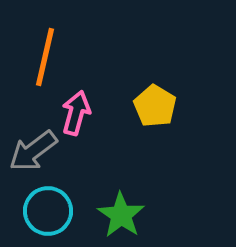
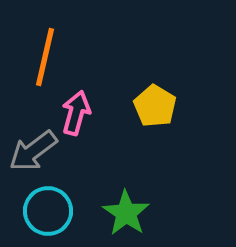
green star: moved 5 px right, 2 px up
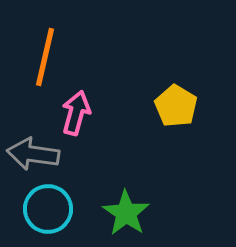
yellow pentagon: moved 21 px right
gray arrow: moved 3 px down; rotated 45 degrees clockwise
cyan circle: moved 2 px up
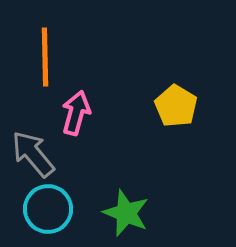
orange line: rotated 14 degrees counterclockwise
gray arrow: rotated 42 degrees clockwise
green star: rotated 12 degrees counterclockwise
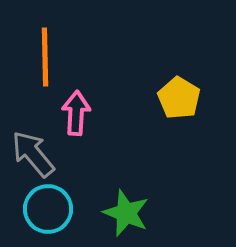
yellow pentagon: moved 3 px right, 8 px up
pink arrow: rotated 12 degrees counterclockwise
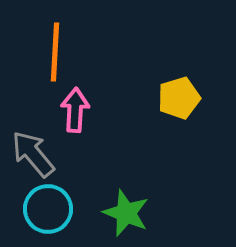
orange line: moved 10 px right, 5 px up; rotated 4 degrees clockwise
yellow pentagon: rotated 24 degrees clockwise
pink arrow: moved 1 px left, 3 px up
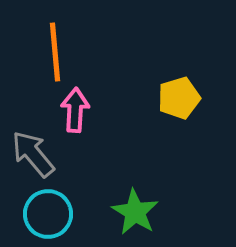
orange line: rotated 8 degrees counterclockwise
cyan circle: moved 5 px down
green star: moved 9 px right, 1 px up; rotated 9 degrees clockwise
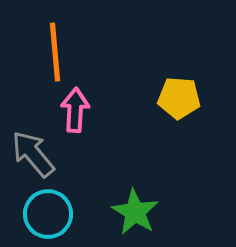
yellow pentagon: rotated 21 degrees clockwise
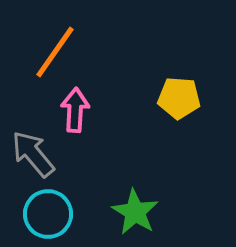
orange line: rotated 40 degrees clockwise
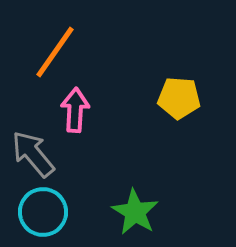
cyan circle: moved 5 px left, 2 px up
